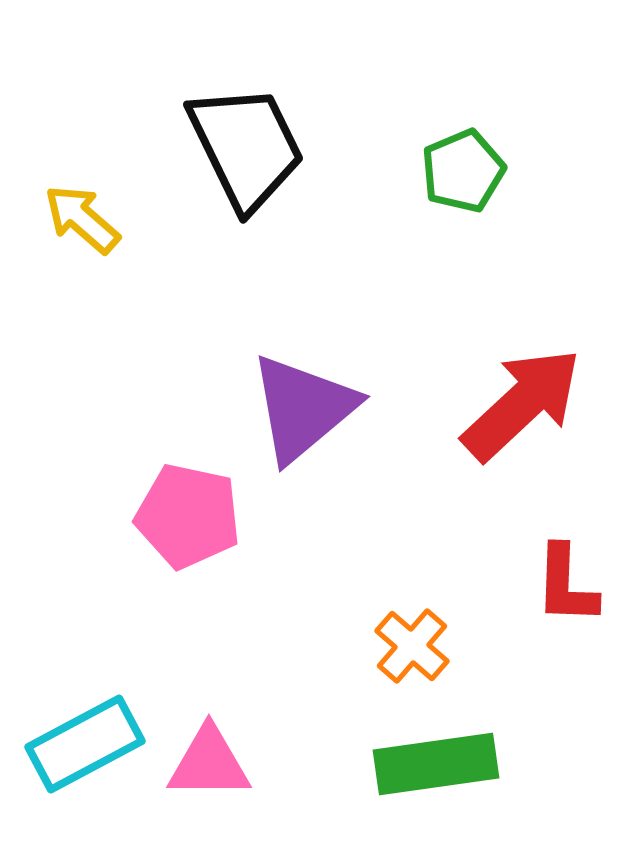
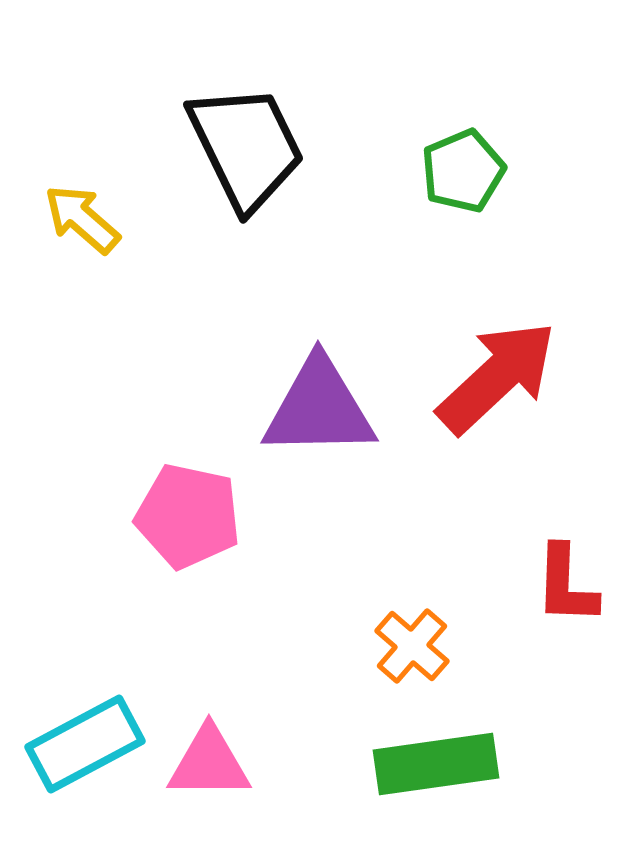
red arrow: moved 25 px left, 27 px up
purple triangle: moved 16 px right; rotated 39 degrees clockwise
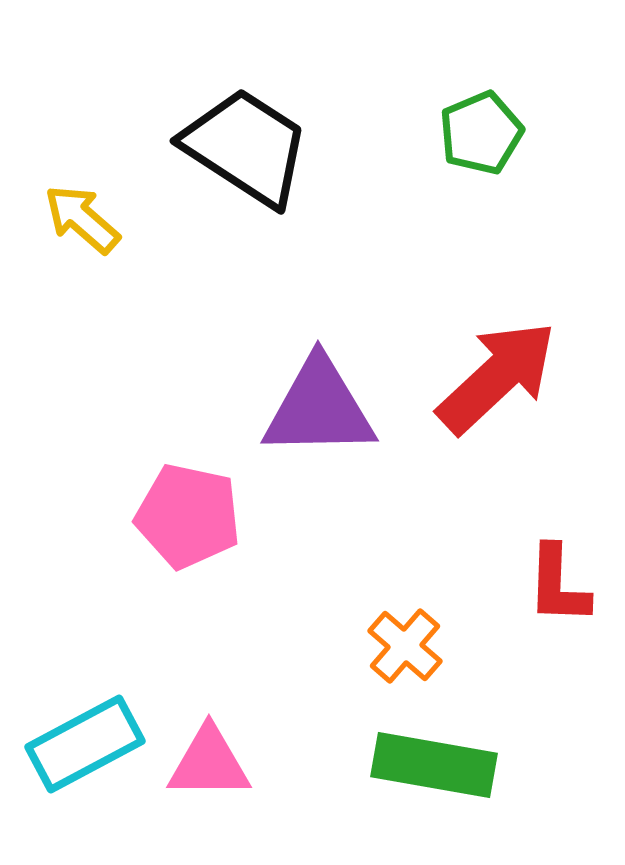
black trapezoid: rotated 31 degrees counterclockwise
green pentagon: moved 18 px right, 38 px up
red L-shape: moved 8 px left
orange cross: moved 7 px left
green rectangle: moved 2 px left, 1 px down; rotated 18 degrees clockwise
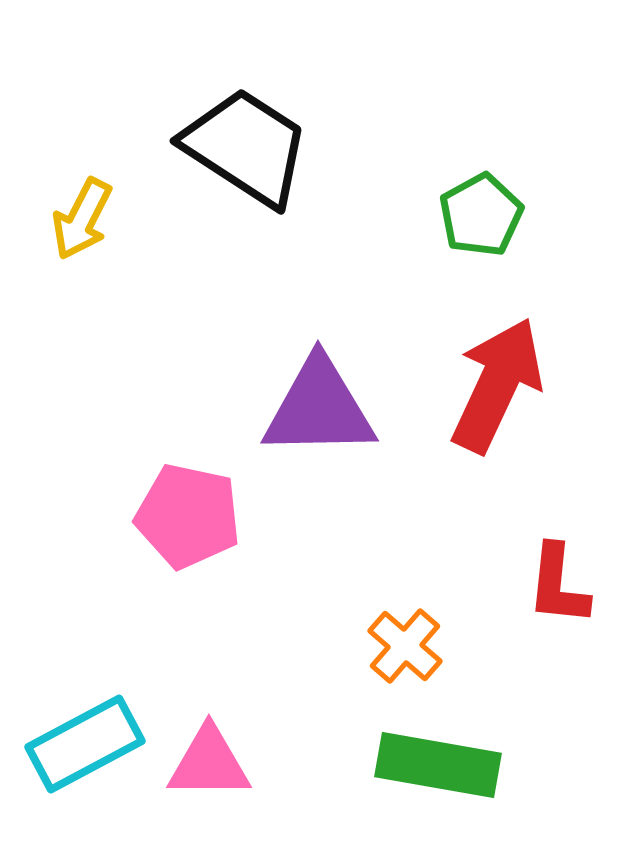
green pentagon: moved 82 px down; rotated 6 degrees counterclockwise
yellow arrow: rotated 104 degrees counterclockwise
red arrow: moved 8 px down; rotated 22 degrees counterclockwise
red L-shape: rotated 4 degrees clockwise
green rectangle: moved 4 px right
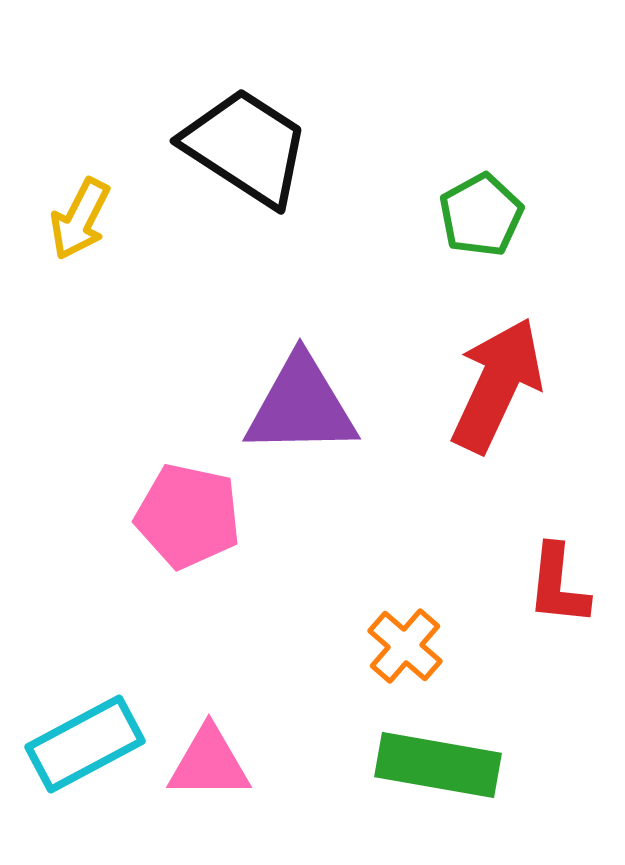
yellow arrow: moved 2 px left
purple triangle: moved 18 px left, 2 px up
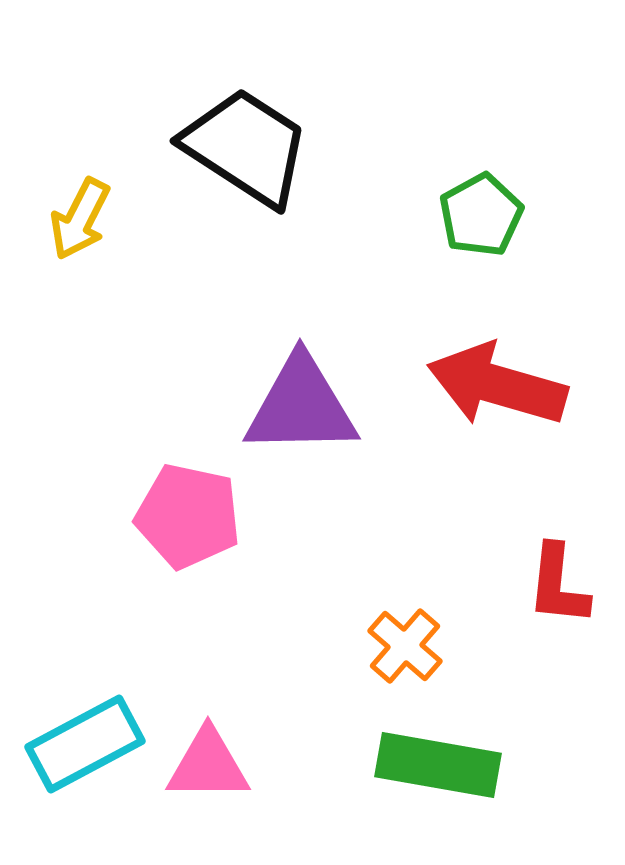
red arrow: rotated 99 degrees counterclockwise
pink triangle: moved 1 px left, 2 px down
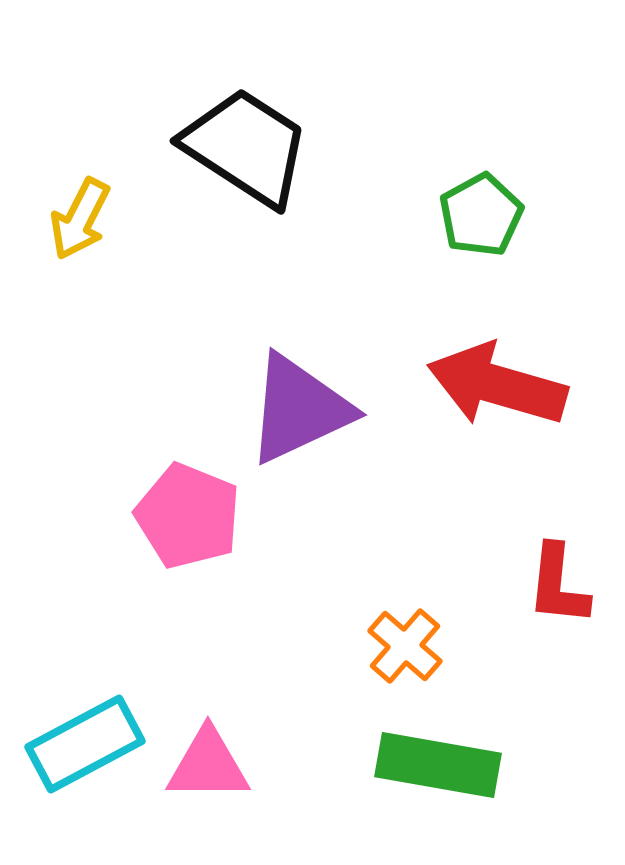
purple triangle: moved 2 px left, 3 px down; rotated 24 degrees counterclockwise
pink pentagon: rotated 10 degrees clockwise
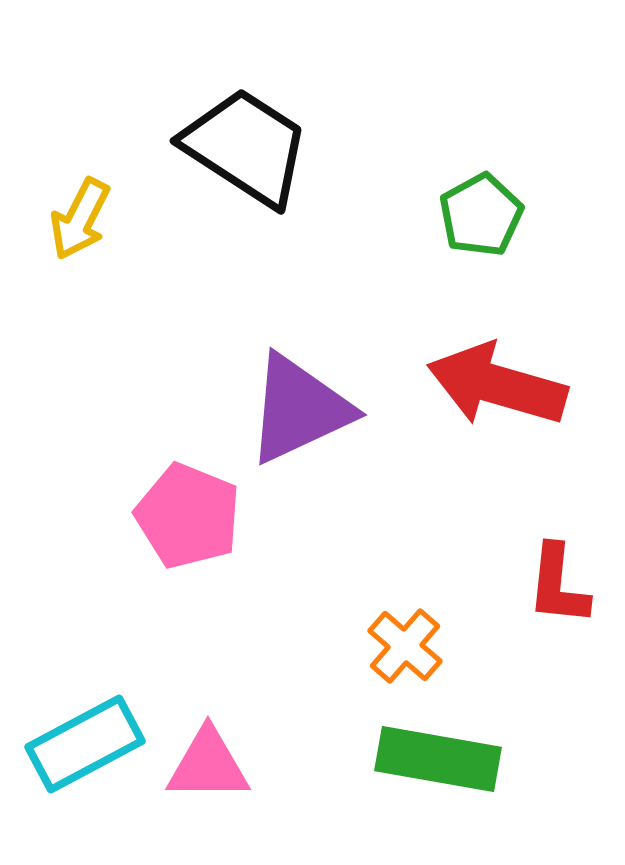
green rectangle: moved 6 px up
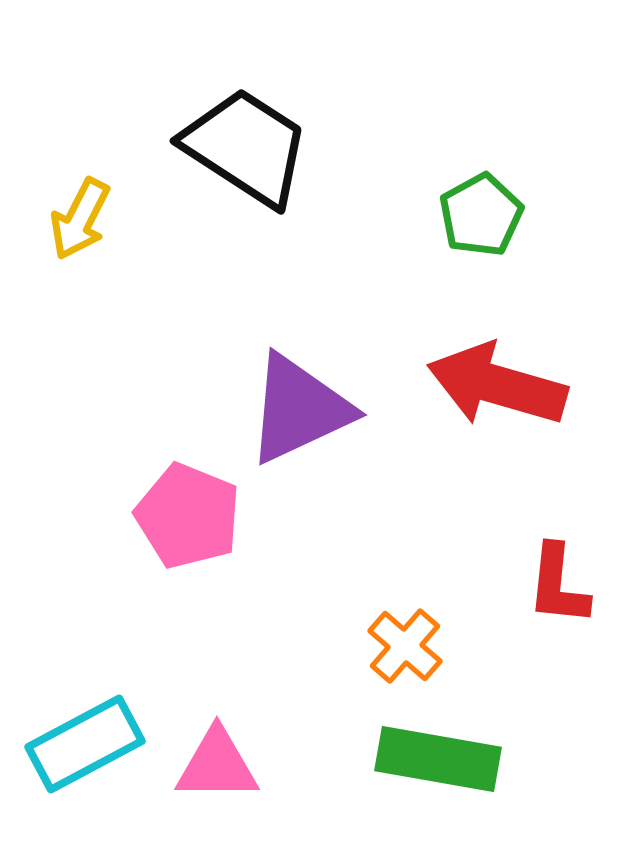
pink triangle: moved 9 px right
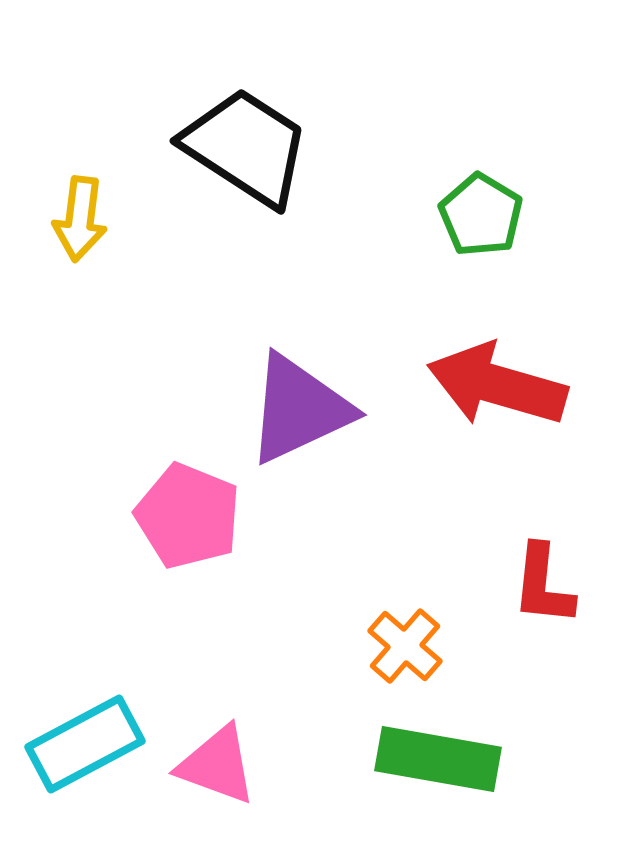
green pentagon: rotated 12 degrees counterclockwise
yellow arrow: rotated 20 degrees counterclockwise
red L-shape: moved 15 px left
pink triangle: rotated 20 degrees clockwise
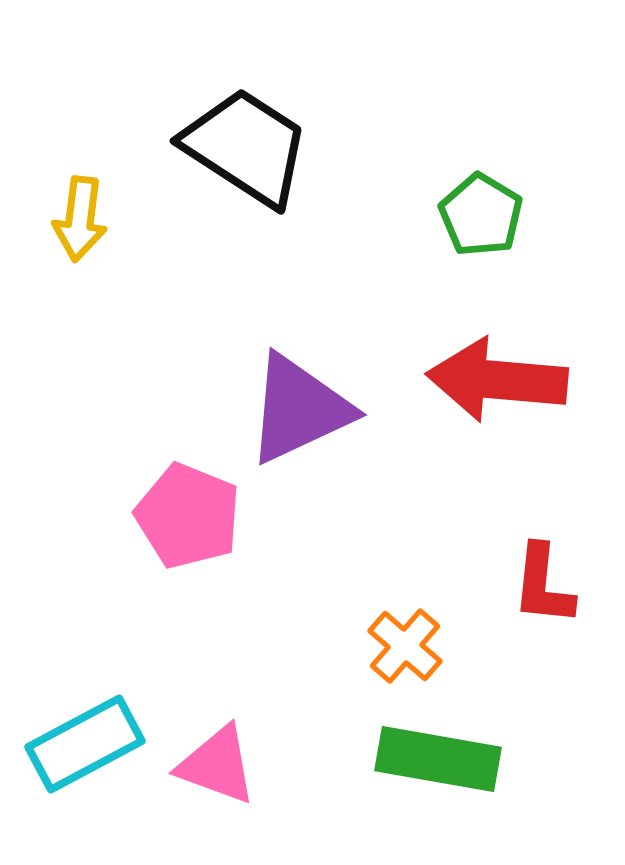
red arrow: moved 5 px up; rotated 11 degrees counterclockwise
